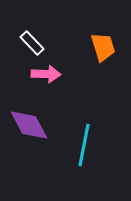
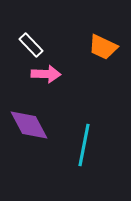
white rectangle: moved 1 px left, 2 px down
orange trapezoid: rotated 132 degrees clockwise
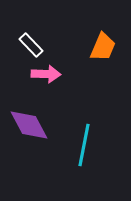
orange trapezoid: rotated 92 degrees counterclockwise
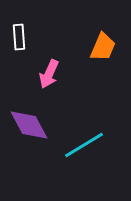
white rectangle: moved 12 px left, 8 px up; rotated 40 degrees clockwise
pink arrow: moved 3 px right; rotated 112 degrees clockwise
cyan line: rotated 48 degrees clockwise
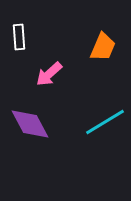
pink arrow: rotated 24 degrees clockwise
purple diamond: moved 1 px right, 1 px up
cyan line: moved 21 px right, 23 px up
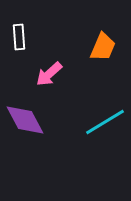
purple diamond: moved 5 px left, 4 px up
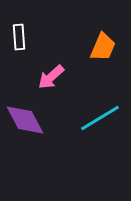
pink arrow: moved 2 px right, 3 px down
cyan line: moved 5 px left, 4 px up
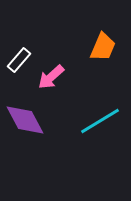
white rectangle: moved 23 px down; rotated 45 degrees clockwise
cyan line: moved 3 px down
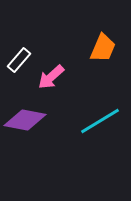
orange trapezoid: moved 1 px down
purple diamond: rotated 51 degrees counterclockwise
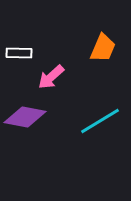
white rectangle: moved 7 px up; rotated 50 degrees clockwise
purple diamond: moved 3 px up
